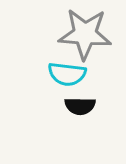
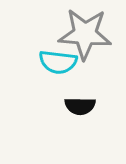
cyan semicircle: moved 9 px left, 12 px up
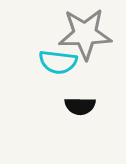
gray star: rotated 6 degrees counterclockwise
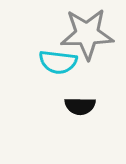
gray star: moved 2 px right
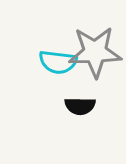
gray star: moved 8 px right, 18 px down
